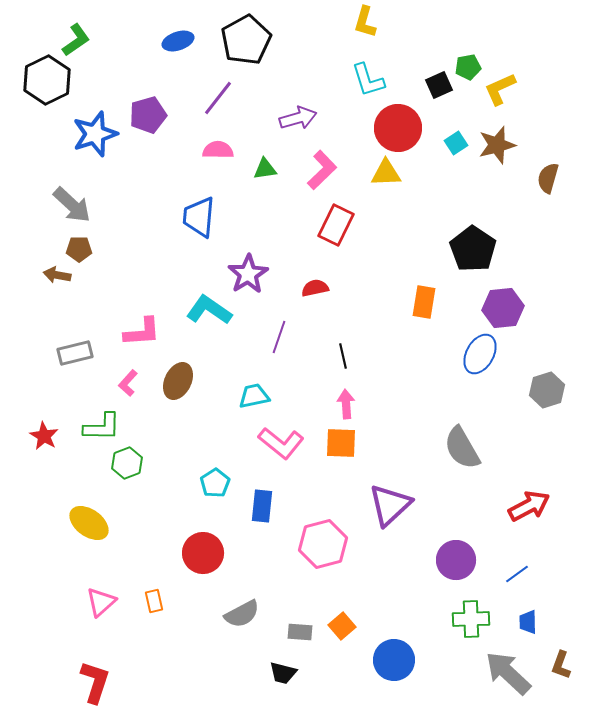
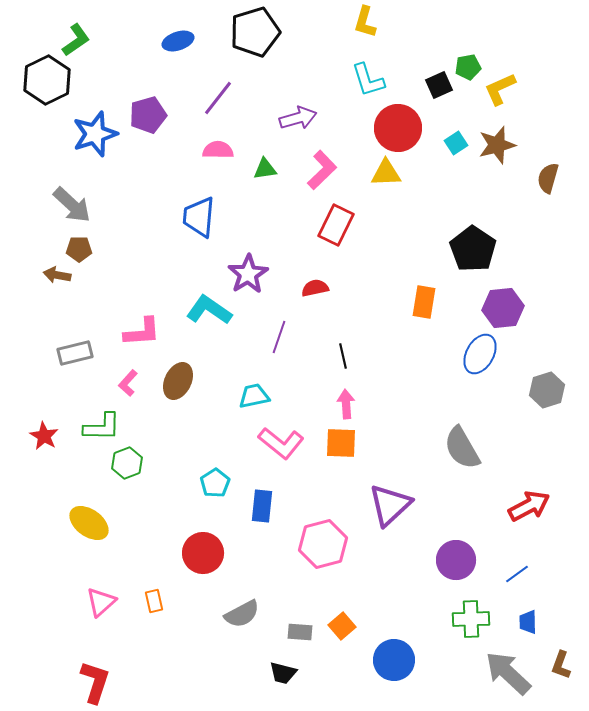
black pentagon at (246, 40): moved 9 px right, 8 px up; rotated 12 degrees clockwise
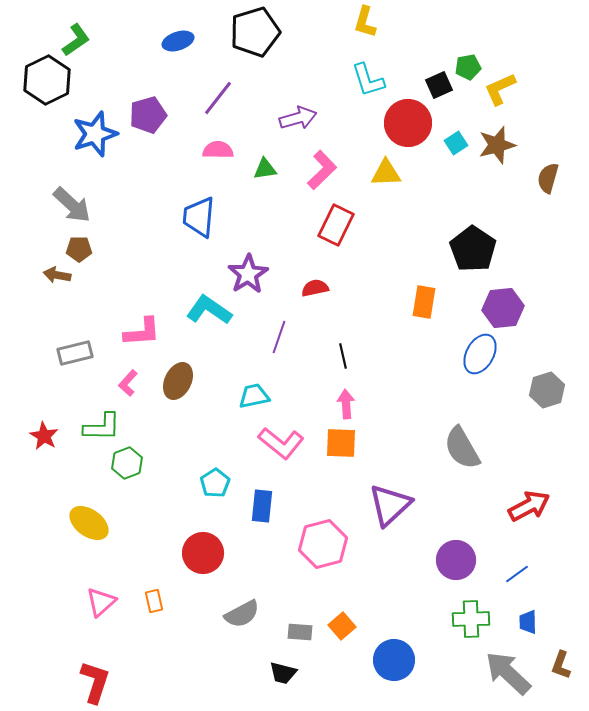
red circle at (398, 128): moved 10 px right, 5 px up
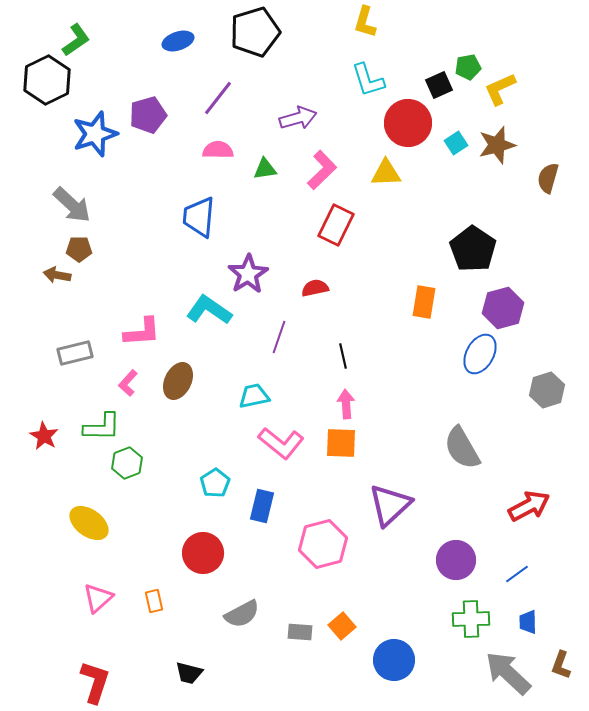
purple hexagon at (503, 308): rotated 9 degrees counterclockwise
blue rectangle at (262, 506): rotated 8 degrees clockwise
pink triangle at (101, 602): moved 3 px left, 4 px up
black trapezoid at (283, 673): moved 94 px left
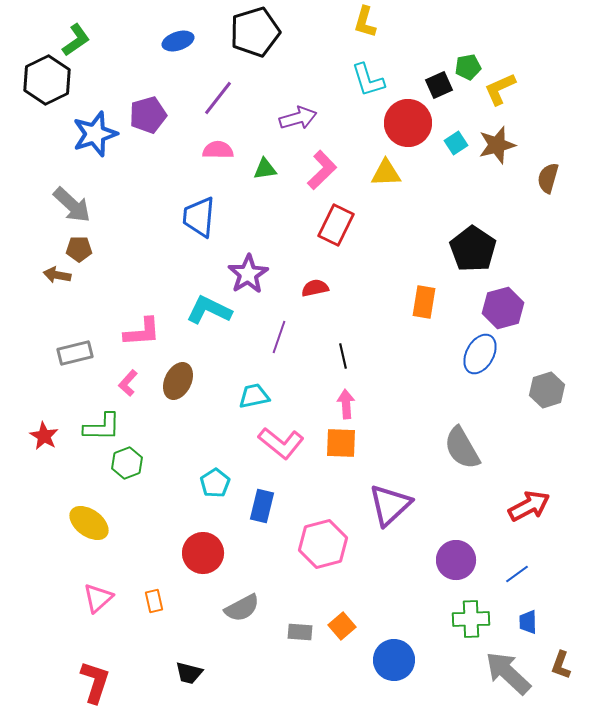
cyan L-shape at (209, 310): rotated 9 degrees counterclockwise
gray semicircle at (242, 614): moved 6 px up
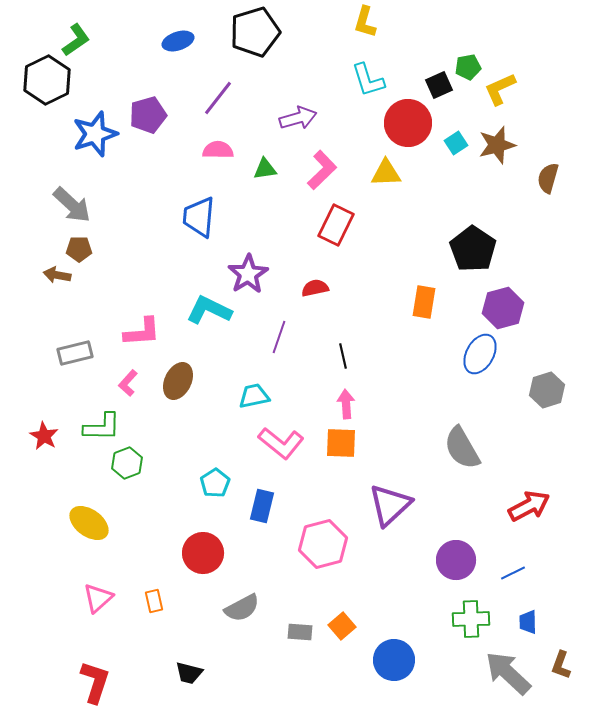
blue line at (517, 574): moved 4 px left, 1 px up; rotated 10 degrees clockwise
